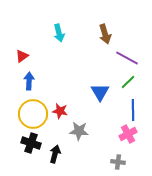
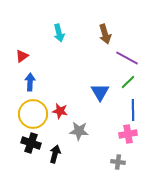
blue arrow: moved 1 px right, 1 px down
pink cross: rotated 18 degrees clockwise
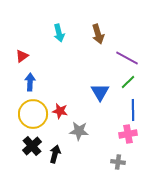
brown arrow: moved 7 px left
black cross: moved 1 px right, 3 px down; rotated 30 degrees clockwise
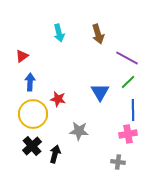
red star: moved 2 px left, 12 px up
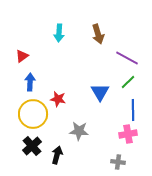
cyan arrow: rotated 18 degrees clockwise
black arrow: moved 2 px right, 1 px down
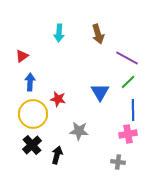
black cross: moved 1 px up
